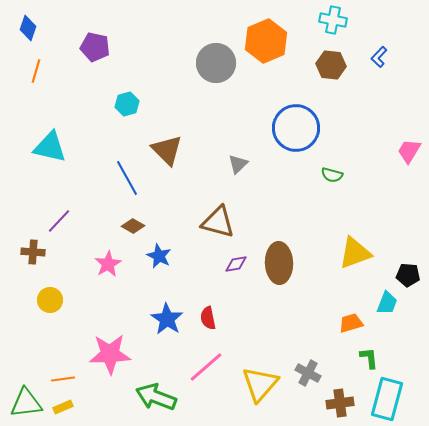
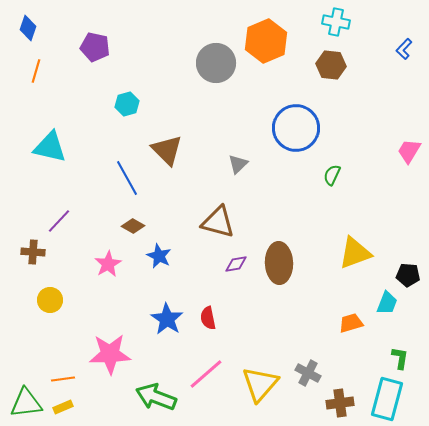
cyan cross at (333, 20): moved 3 px right, 2 px down
blue L-shape at (379, 57): moved 25 px right, 8 px up
green semicircle at (332, 175): rotated 100 degrees clockwise
green L-shape at (369, 358): moved 31 px right; rotated 15 degrees clockwise
pink line at (206, 367): moved 7 px down
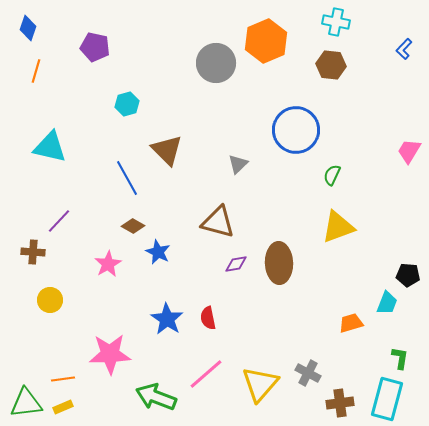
blue circle at (296, 128): moved 2 px down
yellow triangle at (355, 253): moved 17 px left, 26 px up
blue star at (159, 256): moved 1 px left, 4 px up
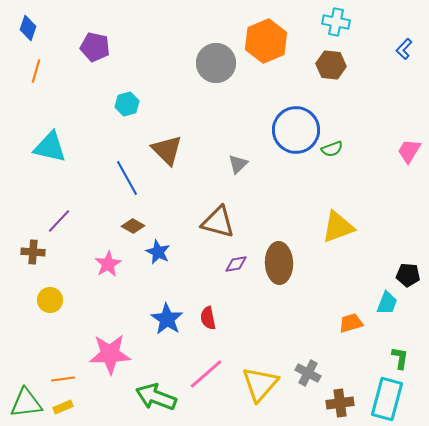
green semicircle at (332, 175): moved 26 px up; rotated 135 degrees counterclockwise
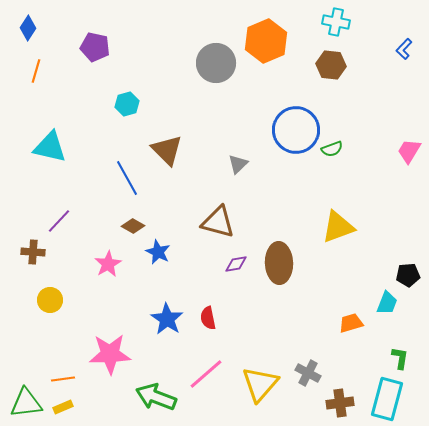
blue diamond at (28, 28): rotated 15 degrees clockwise
black pentagon at (408, 275): rotated 10 degrees counterclockwise
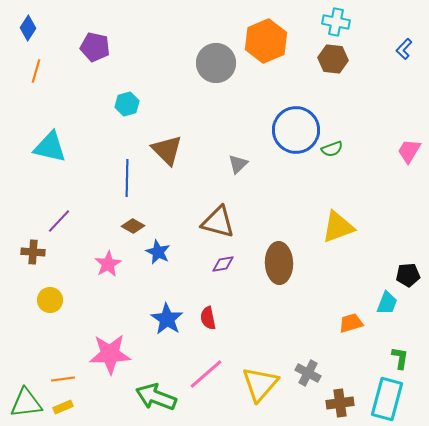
brown hexagon at (331, 65): moved 2 px right, 6 px up
blue line at (127, 178): rotated 30 degrees clockwise
purple diamond at (236, 264): moved 13 px left
